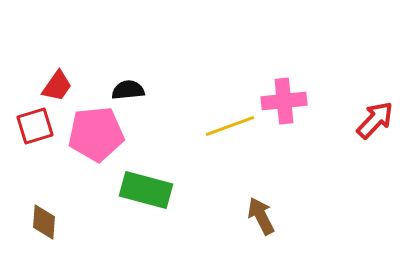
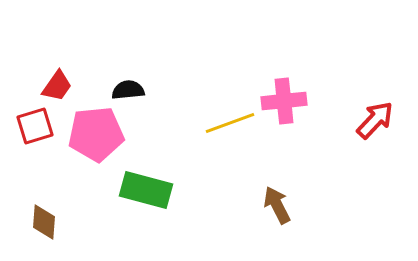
yellow line: moved 3 px up
brown arrow: moved 16 px right, 11 px up
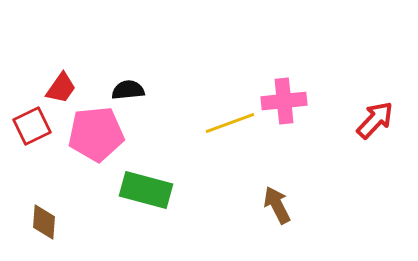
red trapezoid: moved 4 px right, 2 px down
red square: moved 3 px left; rotated 9 degrees counterclockwise
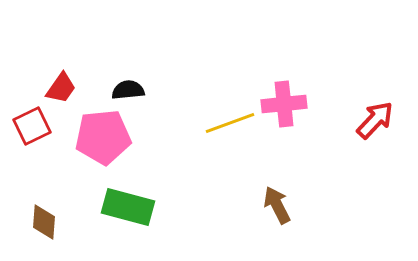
pink cross: moved 3 px down
pink pentagon: moved 7 px right, 3 px down
green rectangle: moved 18 px left, 17 px down
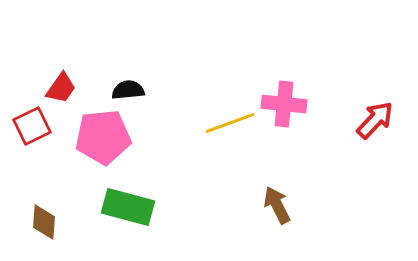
pink cross: rotated 12 degrees clockwise
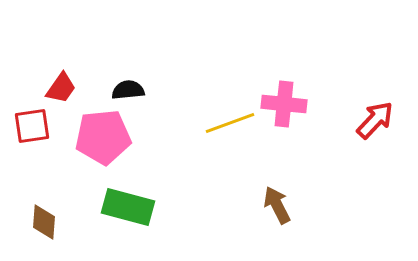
red square: rotated 18 degrees clockwise
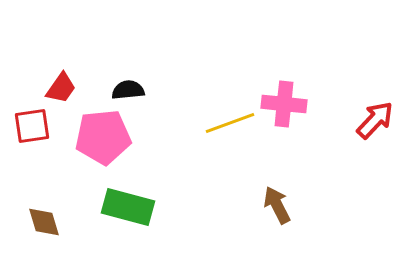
brown diamond: rotated 21 degrees counterclockwise
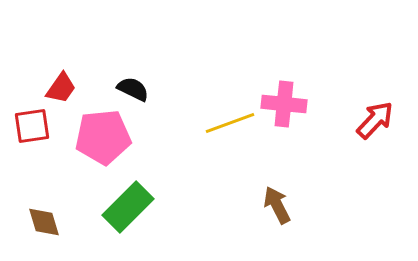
black semicircle: moved 5 px right, 1 px up; rotated 32 degrees clockwise
green rectangle: rotated 60 degrees counterclockwise
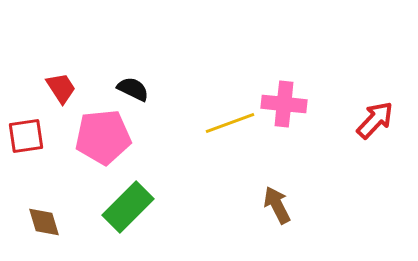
red trapezoid: rotated 68 degrees counterclockwise
red square: moved 6 px left, 10 px down
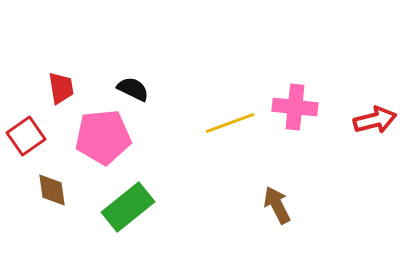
red trapezoid: rotated 24 degrees clockwise
pink cross: moved 11 px right, 3 px down
red arrow: rotated 33 degrees clockwise
red square: rotated 27 degrees counterclockwise
green rectangle: rotated 6 degrees clockwise
brown diamond: moved 8 px right, 32 px up; rotated 9 degrees clockwise
